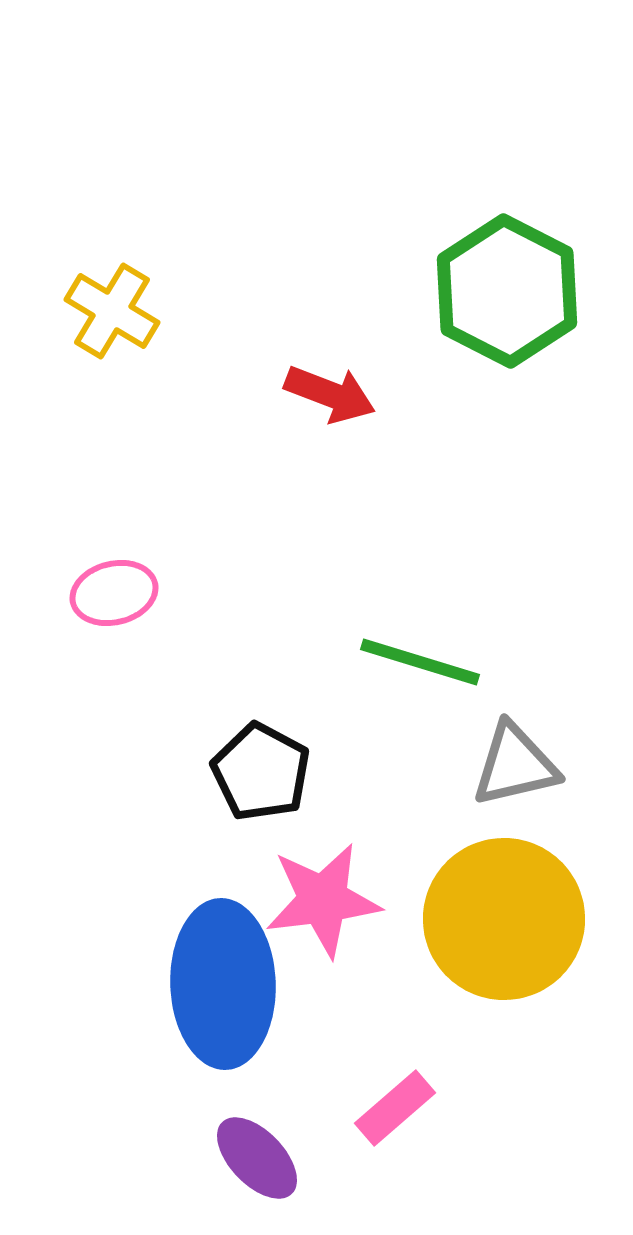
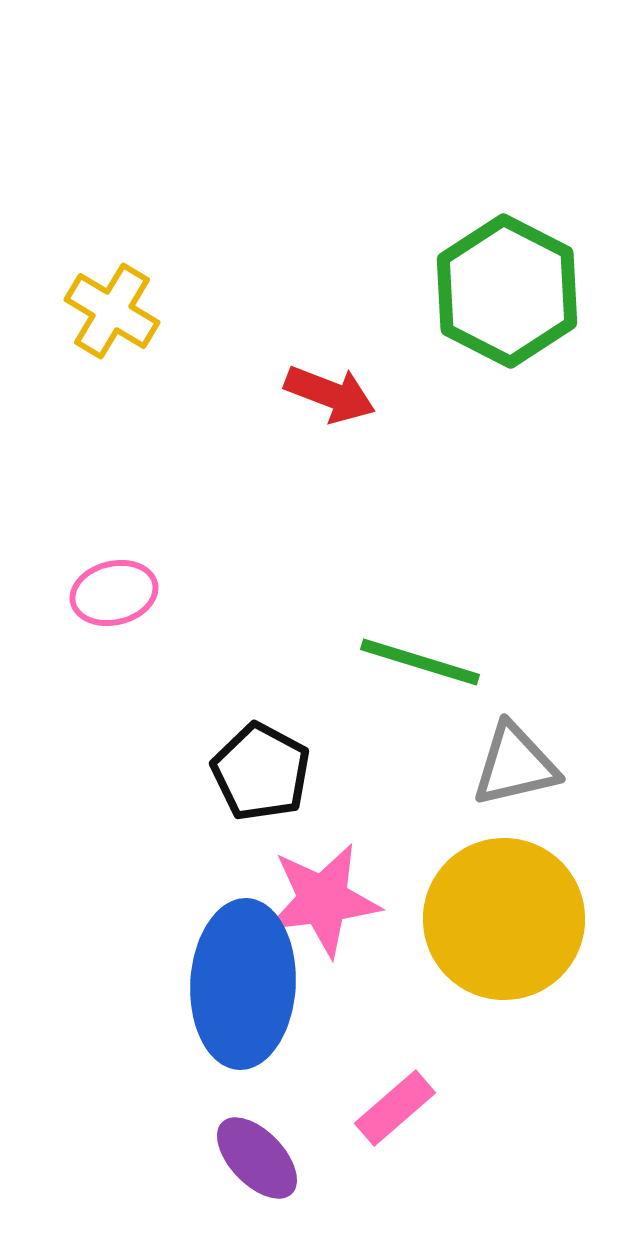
blue ellipse: moved 20 px right; rotated 5 degrees clockwise
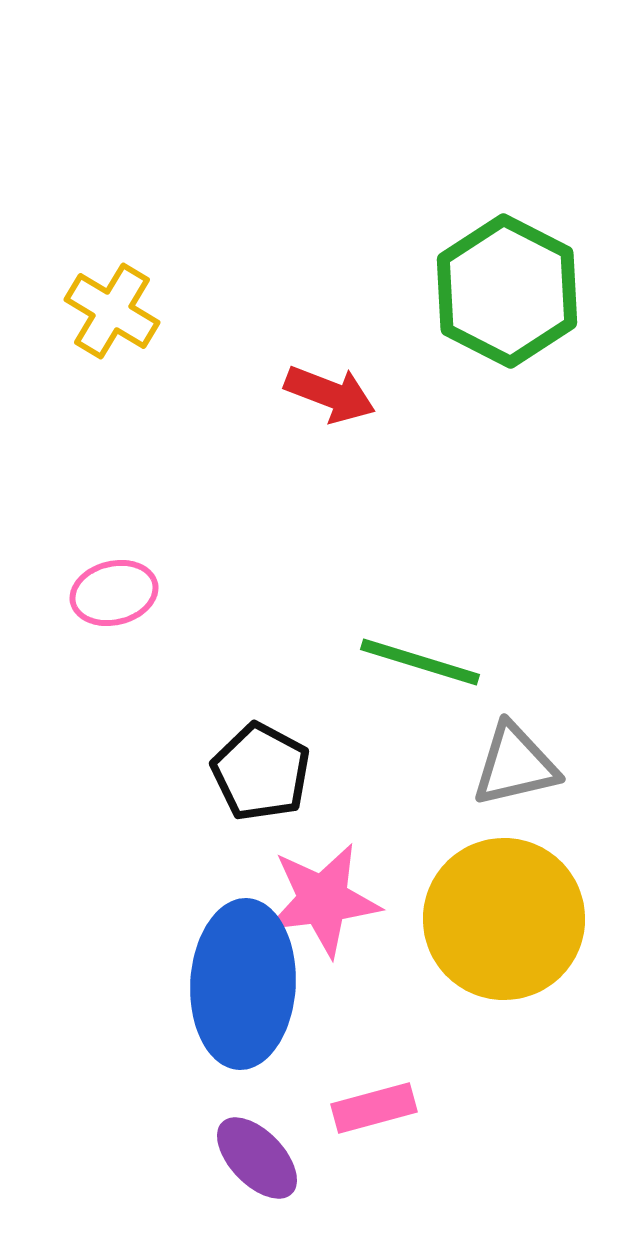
pink rectangle: moved 21 px left; rotated 26 degrees clockwise
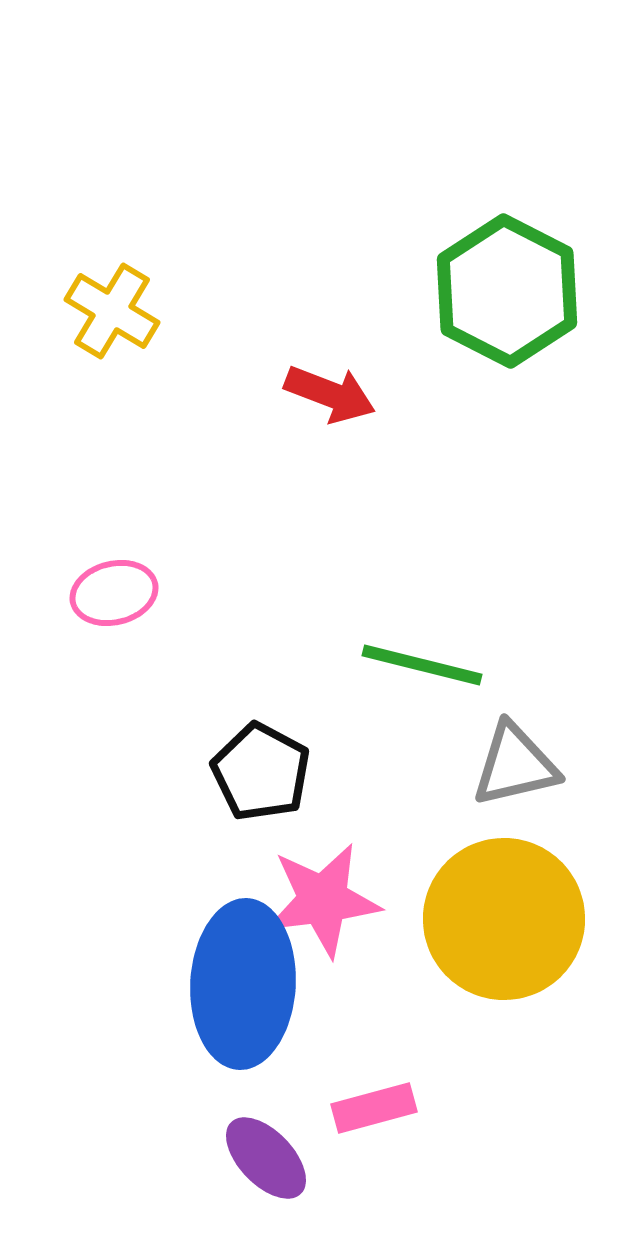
green line: moved 2 px right, 3 px down; rotated 3 degrees counterclockwise
purple ellipse: moved 9 px right
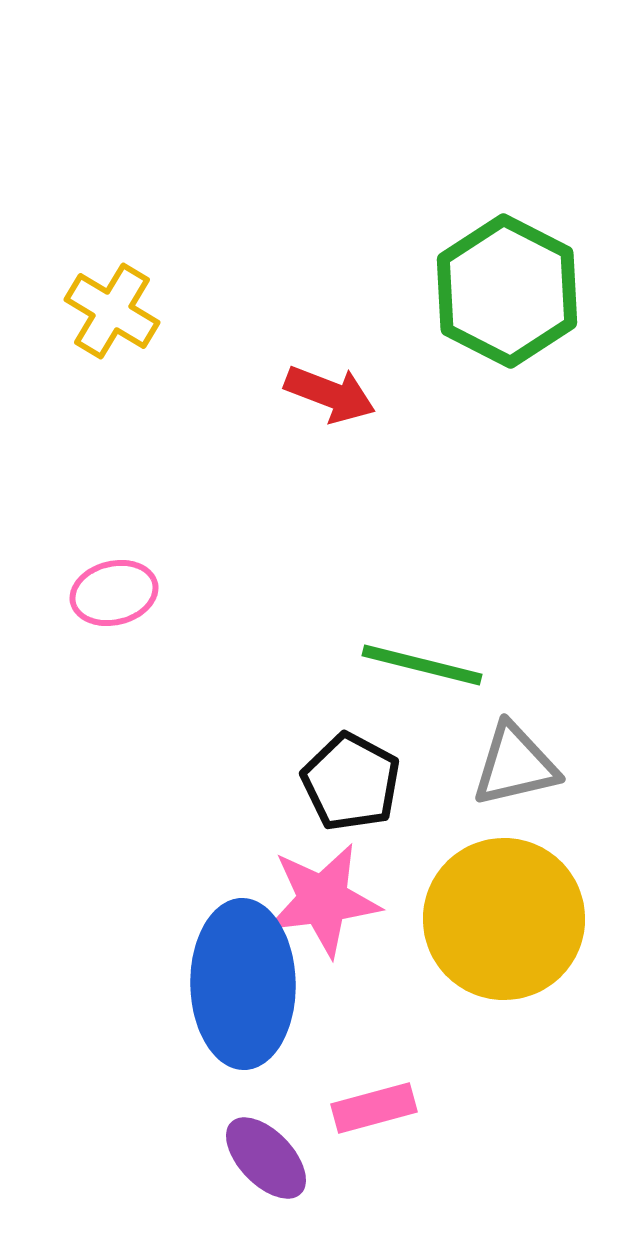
black pentagon: moved 90 px right, 10 px down
blue ellipse: rotated 4 degrees counterclockwise
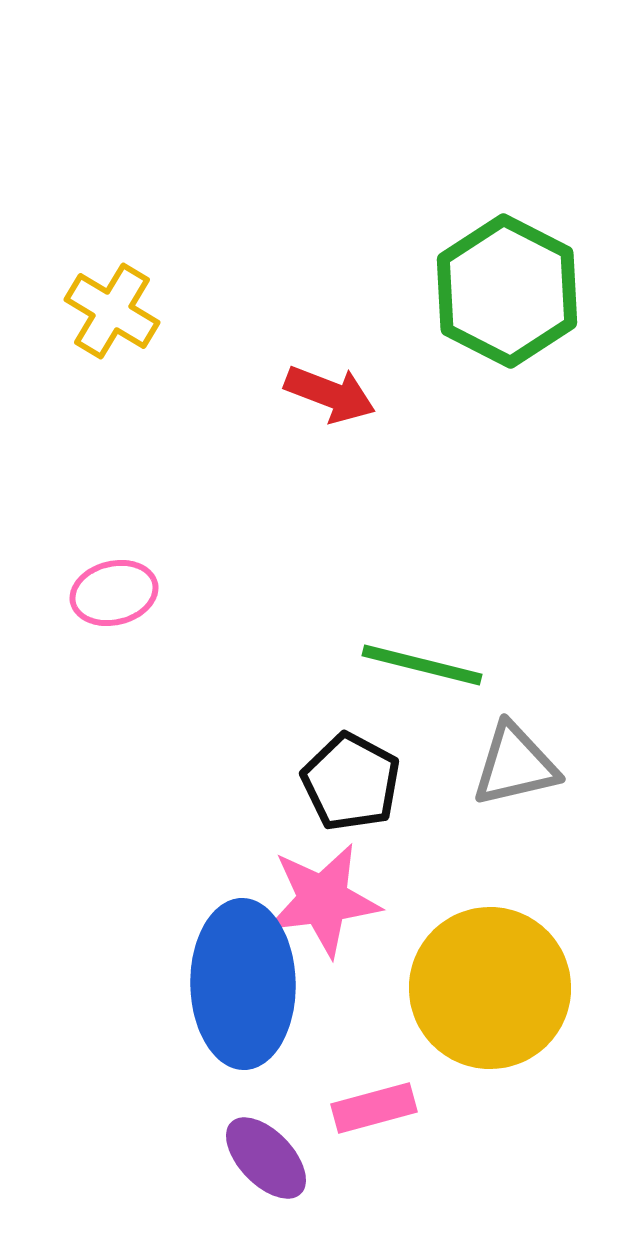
yellow circle: moved 14 px left, 69 px down
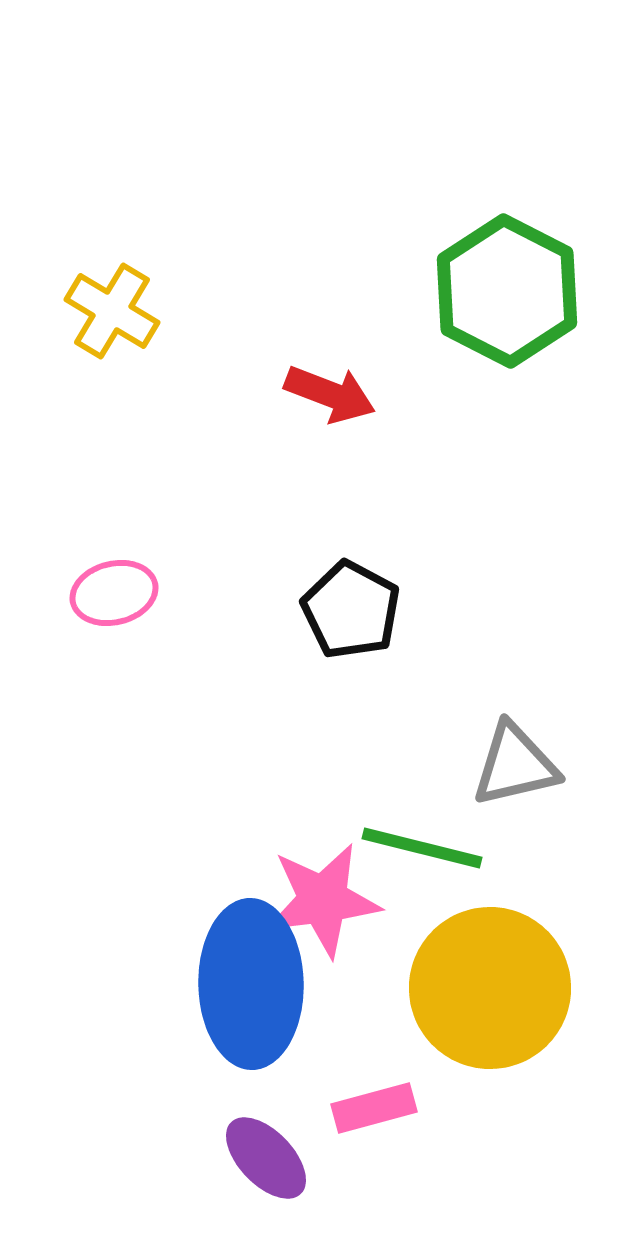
green line: moved 183 px down
black pentagon: moved 172 px up
blue ellipse: moved 8 px right
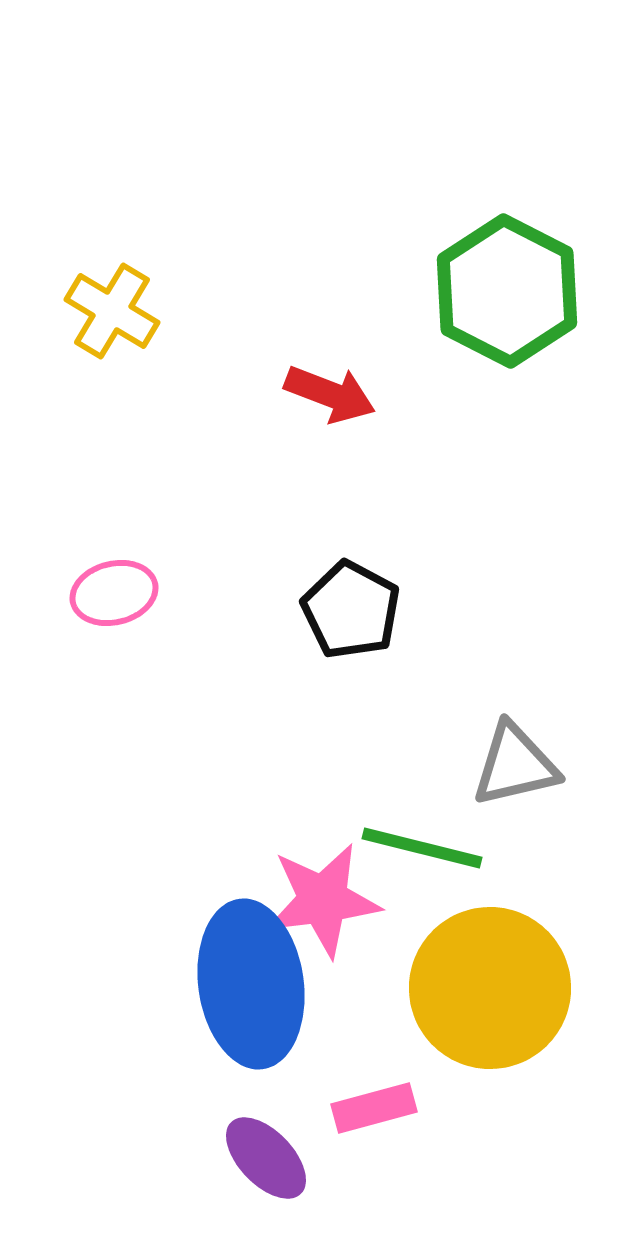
blue ellipse: rotated 7 degrees counterclockwise
